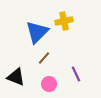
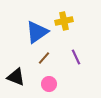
blue triangle: rotated 10 degrees clockwise
purple line: moved 17 px up
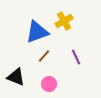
yellow cross: rotated 18 degrees counterclockwise
blue triangle: rotated 15 degrees clockwise
brown line: moved 2 px up
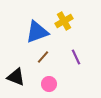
brown line: moved 1 px left, 1 px down
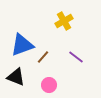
blue triangle: moved 15 px left, 13 px down
purple line: rotated 28 degrees counterclockwise
pink circle: moved 1 px down
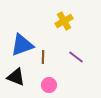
brown line: rotated 40 degrees counterclockwise
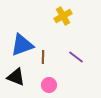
yellow cross: moved 1 px left, 5 px up
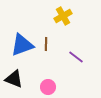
brown line: moved 3 px right, 13 px up
black triangle: moved 2 px left, 2 px down
pink circle: moved 1 px left, 2 px down
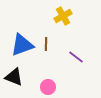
black triangle: moved 2 px up
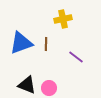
yellow cross: moved 3 px down; rotated 18 degrees clockwise
blue triangle: moved 1 px left, 2 px up
black triangle: moved 13 px right, 8 px down
pink circle: moved 1 px right, 1 px down
